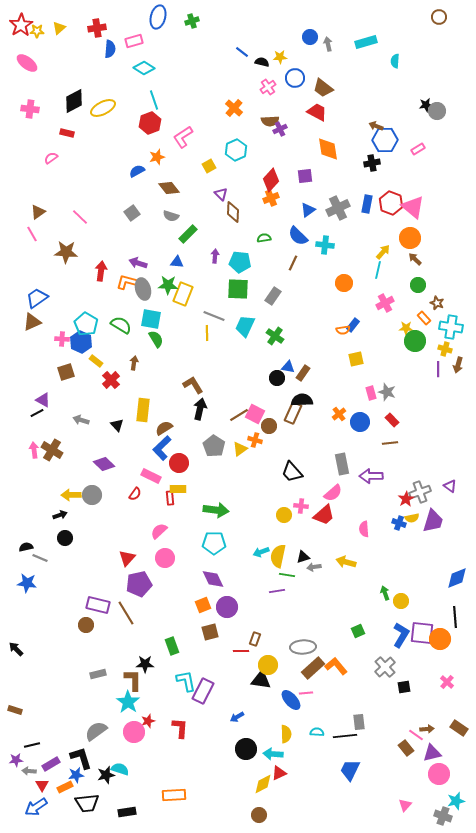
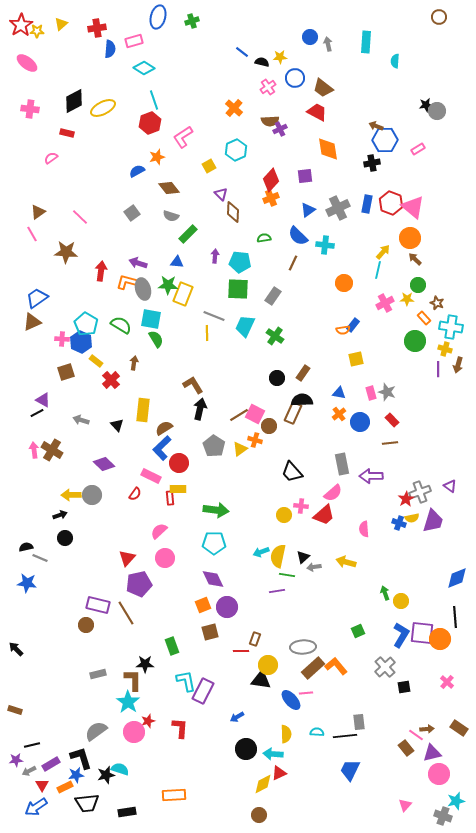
yellow triangle at (59, 28): moved 2 px right, 4 px up
cyan rectangle at (366, 42): rotated 70 degrees counterclockwise
yellow star at (406, 328): moved 1 px right, 29 px up
blue triangle at (288, 367): moved 51 px right, 26 px down
black triangle at (303, 557): rotated 24 degrees counterclockwise
gray arrow at (29, 771): rotated 32 degrees counterclockwise
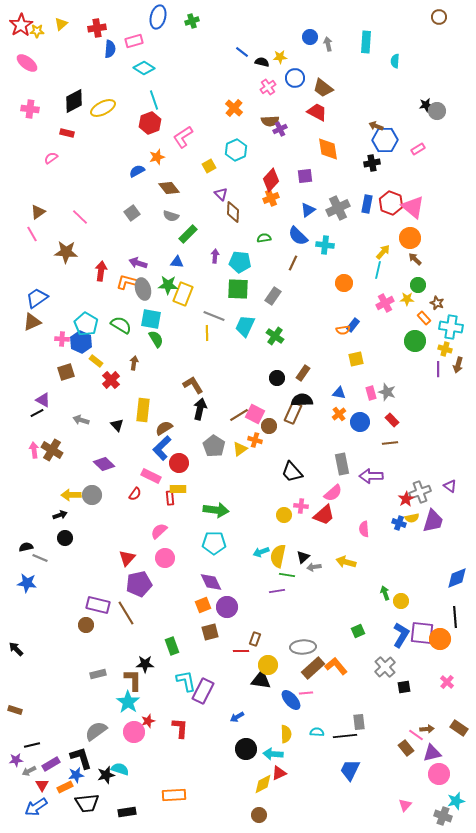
purple diamond at (213, 579): moved 2 px left, 3 px down
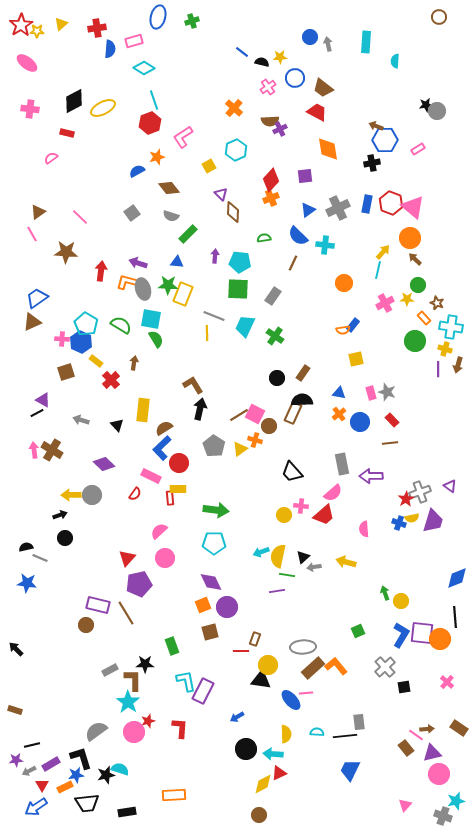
gray rectangle at (98, 674): moved 12 px right, 4 px up; rotated 14 degrees counterclockwise
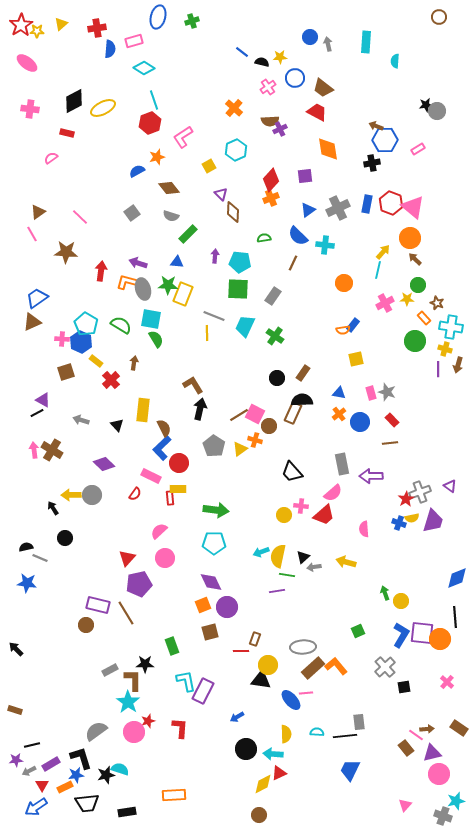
brown semicircle at (164, 428): rotated 96 degrees clockwise
black arrow at (60, 515): moved 7 px left, 7 px up; rotated 104 degrees counterclockwise
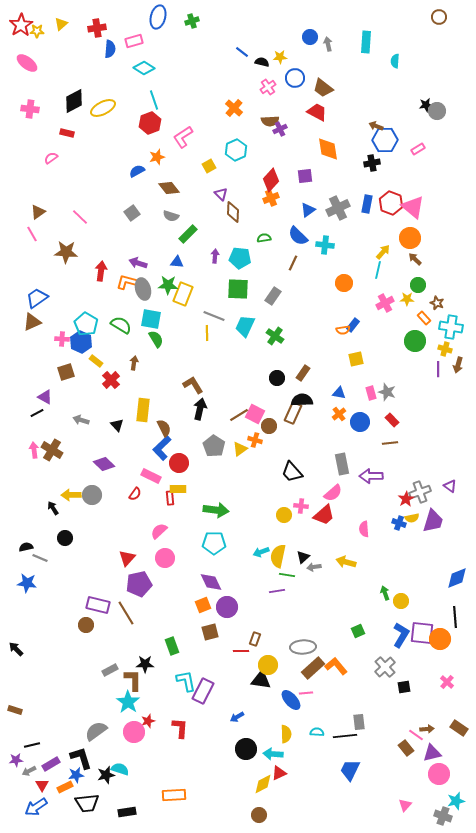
cyan pentagon at (240, 262): moved 4 px up
purple triangle at (43, 400): moved 2 px right, 3 px up
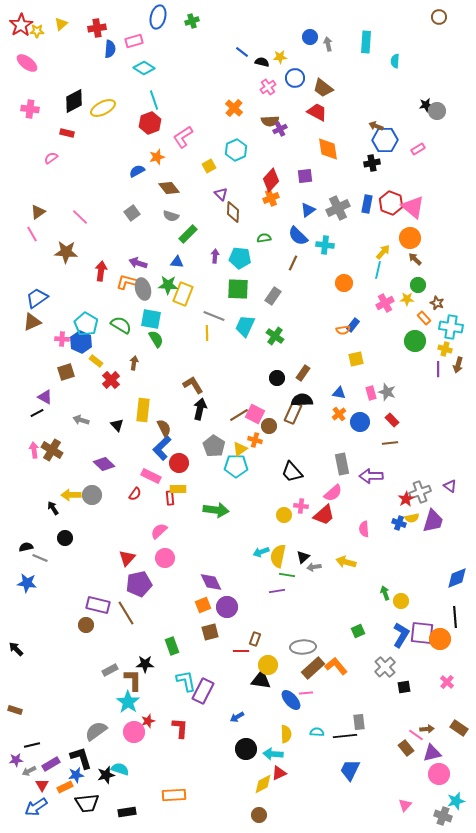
cyan pentagon at (214, 543): moved 22 px right, 77 px up
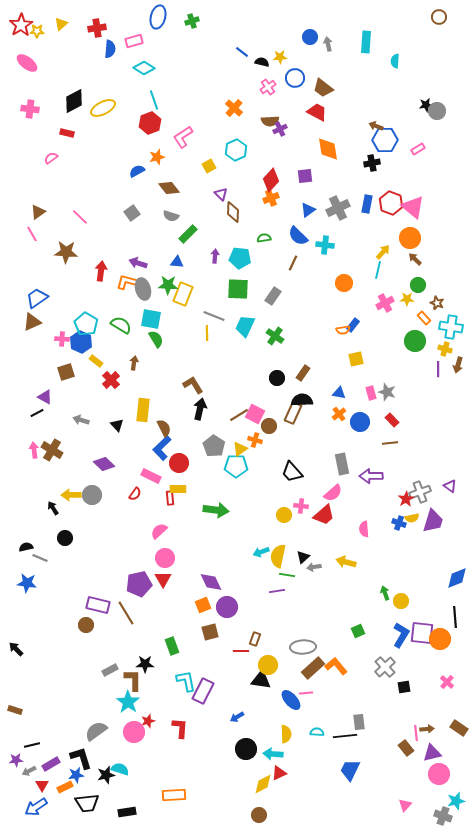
red triangle at (127, 558): moved 36 px right, 21 px down; rotated 12 degrees counterclockwise
pink line at (416, 735): moved 2 px up; rotated 49 degrees clockwise
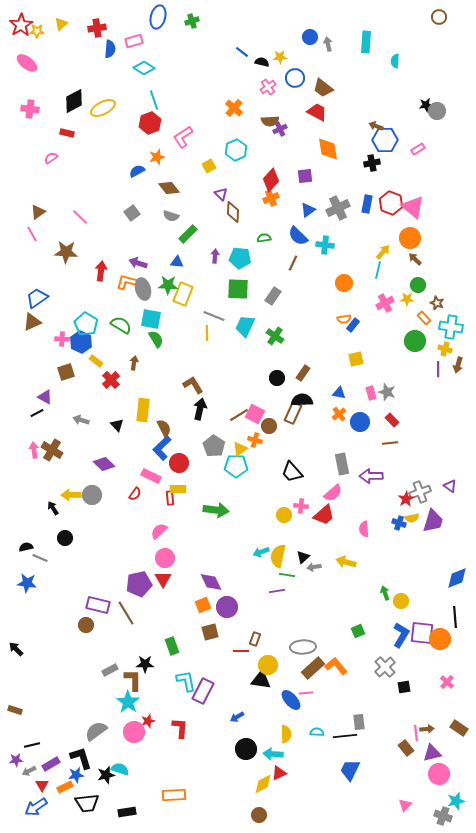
orange semicircle at (343, 330): moved 1 px right, 11 px up
